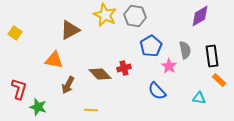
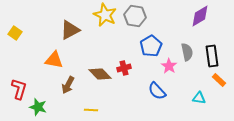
gray semicircle: moved 2 px right, 2 px down
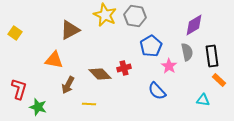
purple diamond: moved 6 px left, 9 px down
cyan triangle: moved 4 px right, 2 px down
yellow line: moved 2 px left, 6 px up
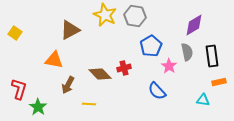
orange rectangle: moved 2 px down; rotated 56 degrees counterclockwise
green star: rotated 18 degrees clockwise
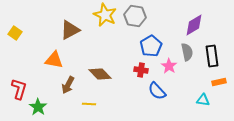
red cross: moved 17 px right, 2 px down; rotated 24 degrees clockwise
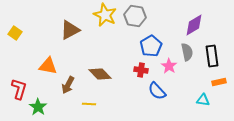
orange triangle: moved 6 px left, 6 px down
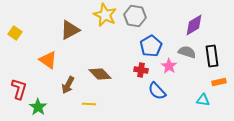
gray semicircle: rotated 60 degrees counterclockwise
orange triangle: moved 6 px up; rotated 24 degrees clockwise
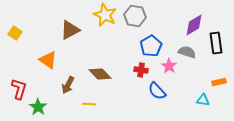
black rectangle: moved 4 px right, 13 px up
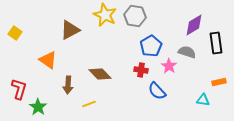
brown arrow: rotated 24 degrees counterclockwise
yellow line: rotated 24 degrees counterclockwise
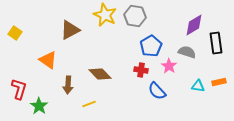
cyan triangle: moved 5 px left, 14 px up
green star: moved 1 px right, 1 px up
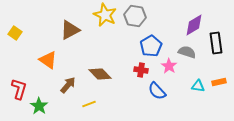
brown arrow: rotated 144 degrees counterclockwise
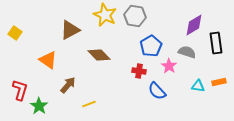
red cross: moved 2 px left, 1 px down
brown diamond: moved 1 px left, 19 px up
red L-shape: moved 1 px right, 1 px down
